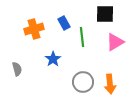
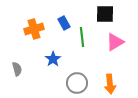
gray circle: moved 6 px left, 1 px down
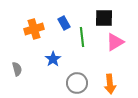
black square: moved 1 px left, 4 px down
